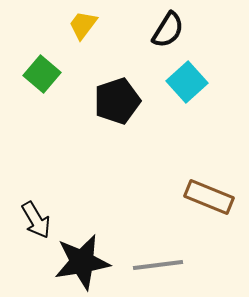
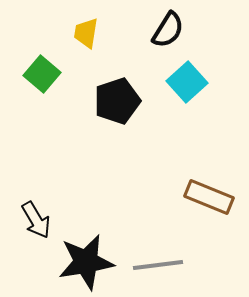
yellow trapezoid: moved 3 px right, 8 px down; rotated 28 degrees counterclockwise
black star: moved 4 px right
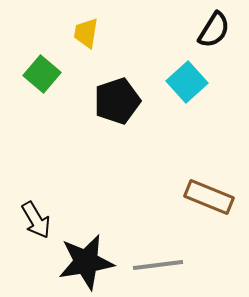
black semicircle: moved 46 px right
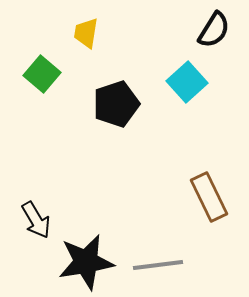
black pentagon: moved 1 px left, 3 px down
brown rectangle: rotated 42 degrees clockwise
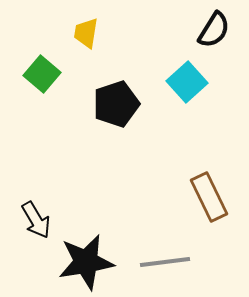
gray line: moved 7 px right, 3 px up
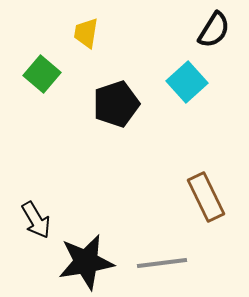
brown rectangle: moved 3 px left
gray line: moved 3 px left, 1 px down
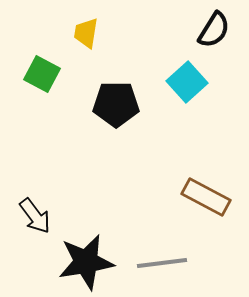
green square: rotated 12 degrees counterclockwise
black pentagon: rotated 18 degrees clockwise
brown rectangle: rotated 36 degrees counterclockwise
black arrow: moved 1 px left, 4 px up; rotated 6 degrees counterclockwise
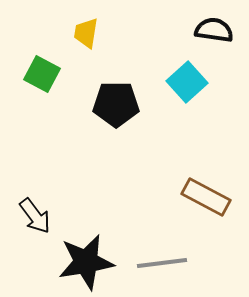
black semicircle: rotated 114 degrees counterclockwise
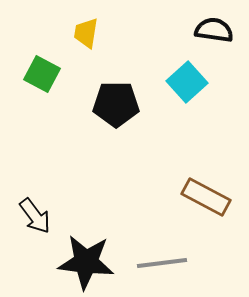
black star: rotated 16 degrees clockwise
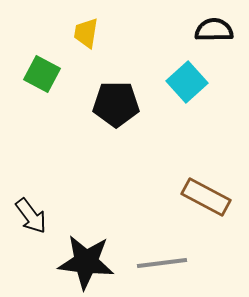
black semicircle: rotated 9 degrees counterclockwise
black arrow: moved 4 px left
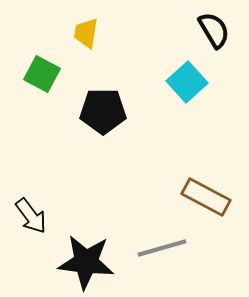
black semicircle: rotated 60 degrees clockwise
black pentagon: moved 13 px left, 7 px down
gray line: moved 15 px up; rotated 9 degrees counterclockwise
